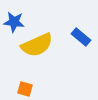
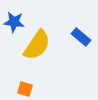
yellow semicircle: rotated 32 degrees counterclockwise
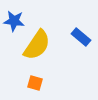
blue star: moved 1 px up
orange square: moved 10 px right, 6 px up
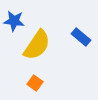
orange square: rotated 21 degrees clockwise
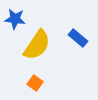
blue star: moved 1 px right, 2 px up
blue rectangle: moved 3 px left, 1 px down
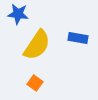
blue star: moved 3 px right, 5 px up
blue rectangle: rotated 30 degrees counterclockwise
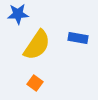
blue star: rotated 10 degrees counterclockwise
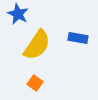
blue star: rotated 30 degrees clockwise
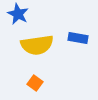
yellow semicircle: rotated 48 degrees clockwise
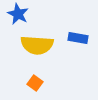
yellow semicircle: rotated 12 degrees clockwise
